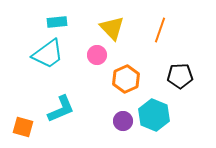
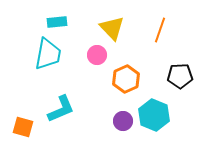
cyan trapezoid: rotated 44 degrees counterclockwise
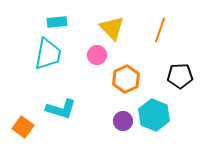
cyan L-shape: rotated 40 degrees clockwise
orange square: rotated 20 degrees clockwise
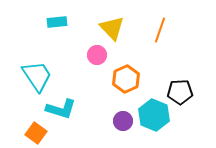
cyan trapezoid: moved 11 px left, 22 px down; rotated 44 degrees counterclockwise
black pentagon: moved 16 px down
orange square: moved 13 px right, 6 px down
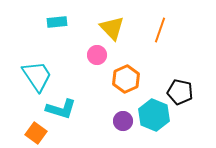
black pentagon: rotated 15 degrees clockwise
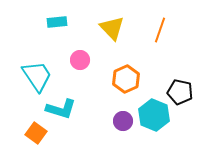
pink circle: moved 17 px left, 5 px down
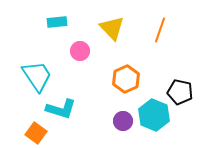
pink circle: moved 9 px up
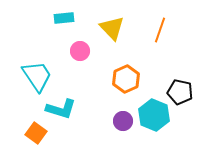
cyan rectangle: moved 7 px right, 4 px up
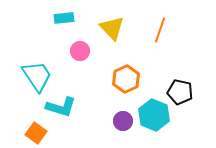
cyan L-shape: moved 2 px up
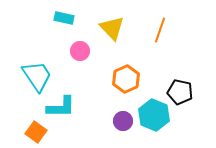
cyan rectangle: rotated 18 degrees clockwise
cyan L-shape: rotated 16 degrees counterclockwise
orange square: moved 1 px up
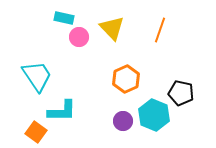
pink circle: moved 1 px left, 14 px up
black pentagon: moved 1 px right, 1 px down
cyan L-shape: moved 1 px right, 4 px down
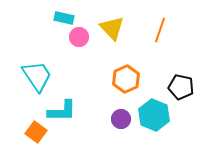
black pentagon: moved 6 px up
purple circle: moved 2 px left, 2 px up
